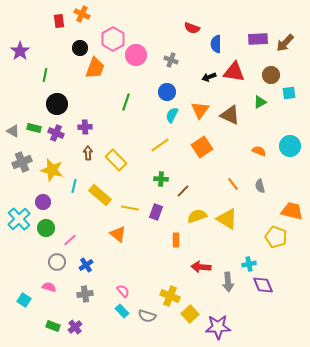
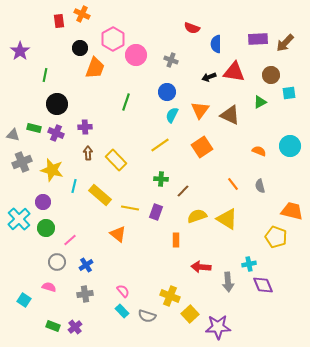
gray triangle at (13, 131): moved 4 px down; rotated 16 degrees counterclockwise
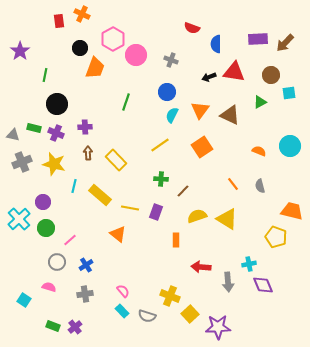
yellow star at (52, 170): moved 2 px right, 6 px up
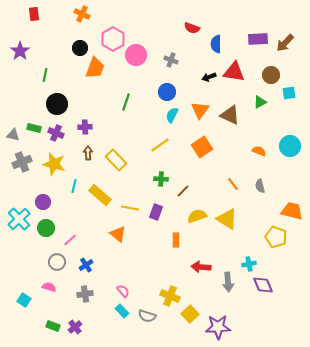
red rectangle at (59, 21): moved 25 px left, 7 px up
